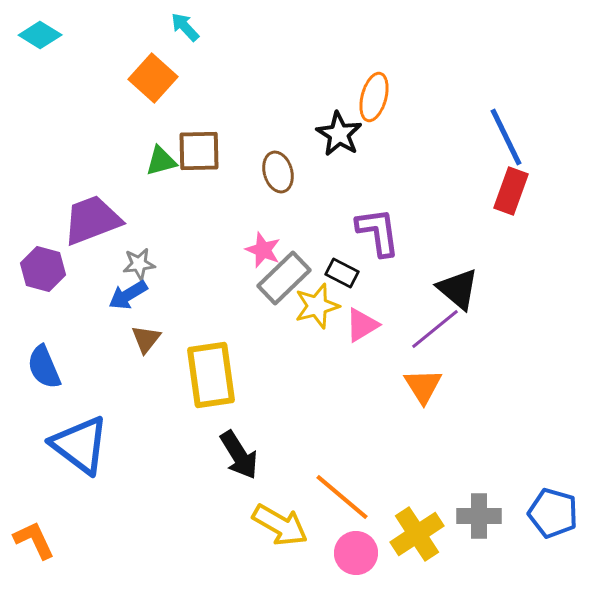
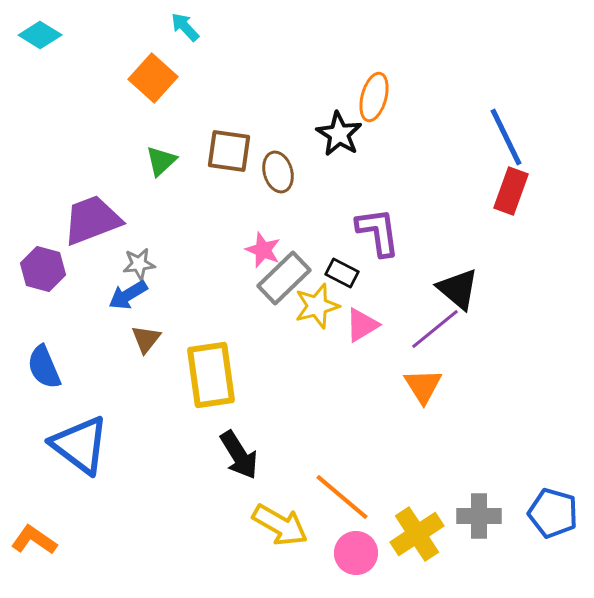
brown square: moved 30 px right; rotated 9 degrees clockwise
green triangle: rotated 28 degrees counterclockwise
orange L-shape: rotated 30 degrees counterclockwise
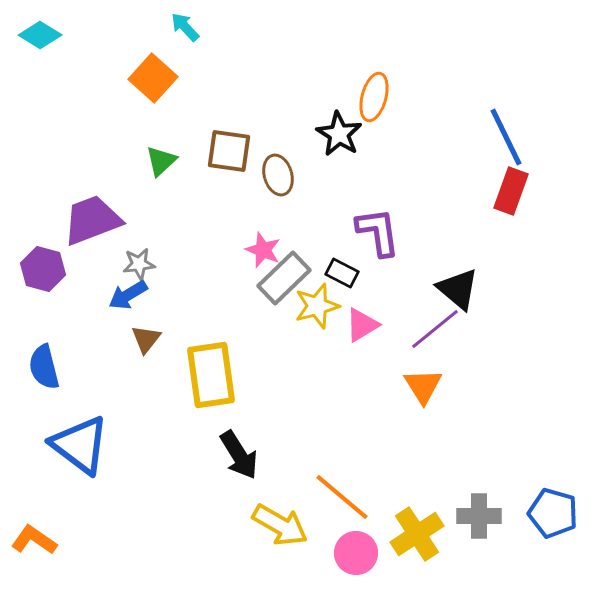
brown ellipse: moved 3 px down
blue semicircle: rotated 9 degrees clockwise
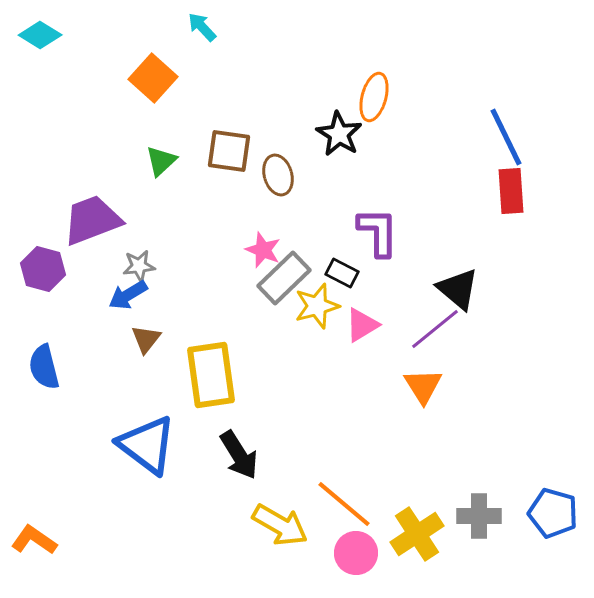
cyan arrow: moved 17 px right
red rectangle: rotated 24 degrees counterclockwise
purple L-shape: rotated 8 degrees clockwise
gray star: moved 2 px down
blue triangle: moved 67 px right
orange line: moved 2 px right, 7 px down
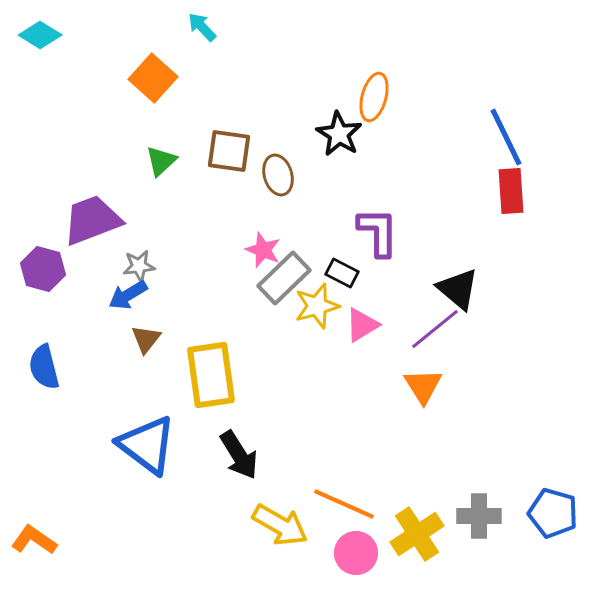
orange line: rotated 16 degrees counterclockwise
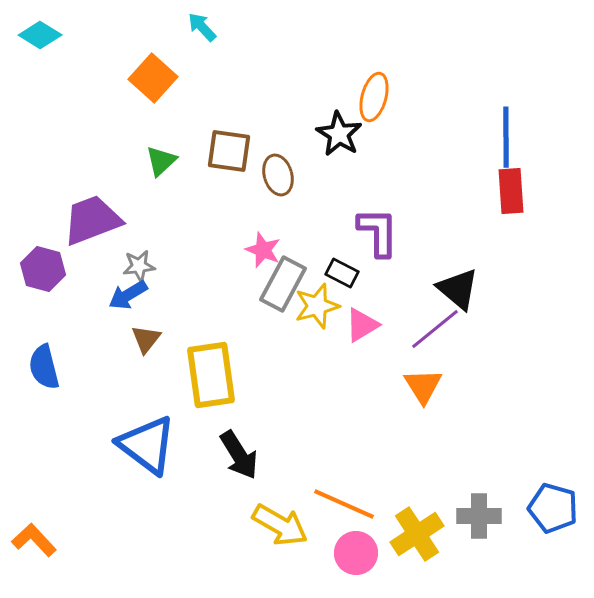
blue line: rotated 26 degrees clockwise
gray rectangle: moved 1 px left, 6 px down; rotated 18 degrees counterclockwise
blue pentagon: moved 5 px up
orange L-shape: rotated 12 degrees clockwise
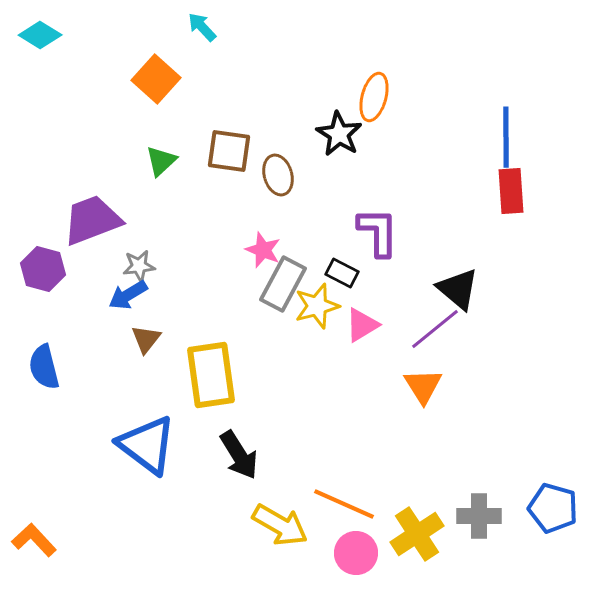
orange square: moved 3 px right, 1 px down
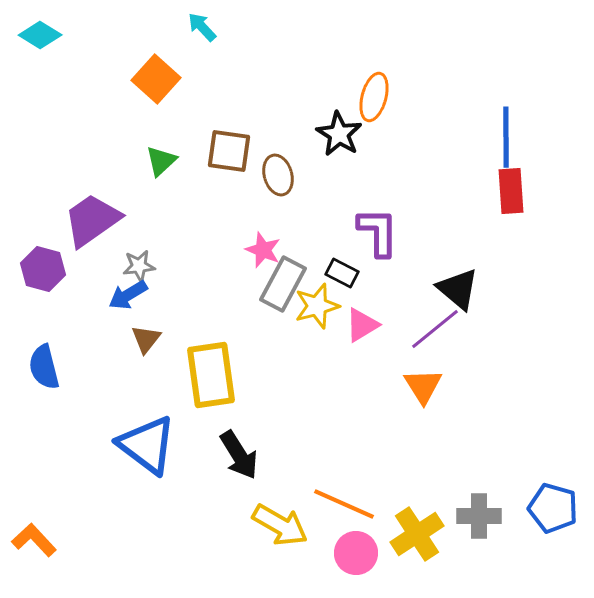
purple trapezoid: rotated 14 degrees counterclockwise
